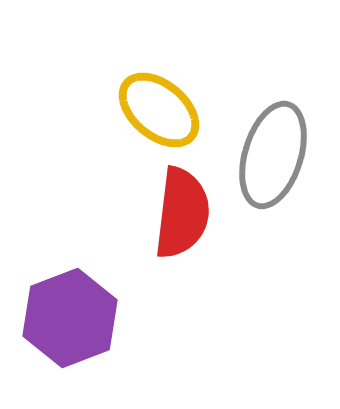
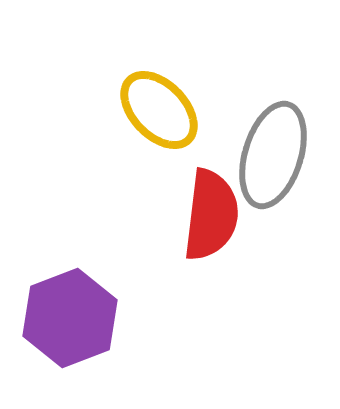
yellow ellipse: rotated 6 degrees clockwise
red semicircle: moved 29 px right, 2 px down
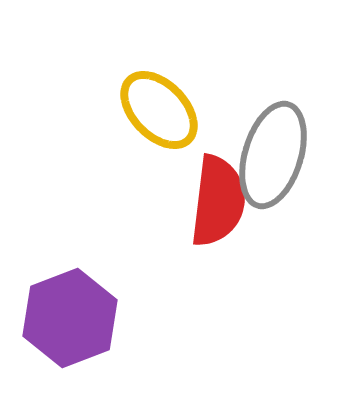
red semicircle: moved 7 px right, 14 px up
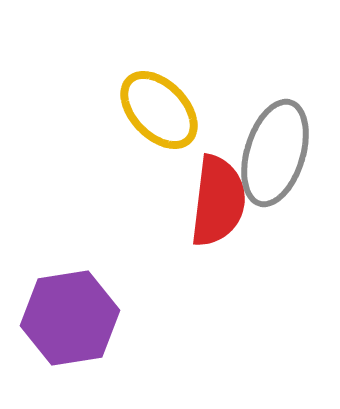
gray ellipse: moved 2 px right, 2 px up
purple hexagon: rotated 12 degrees clockwise
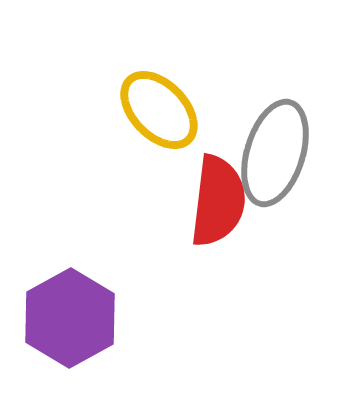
purple hexagon: rotated 20 degrees counterclockwise
